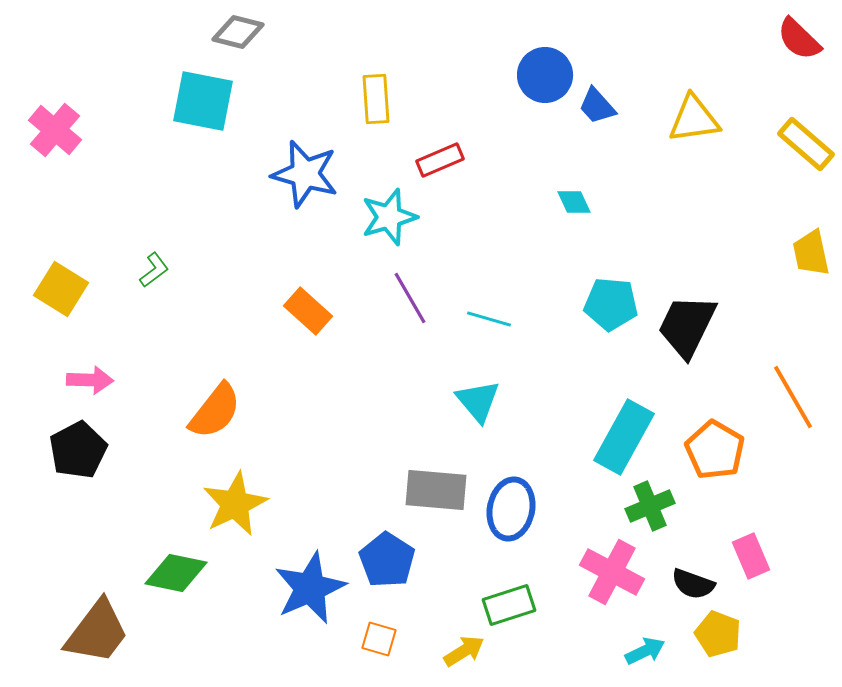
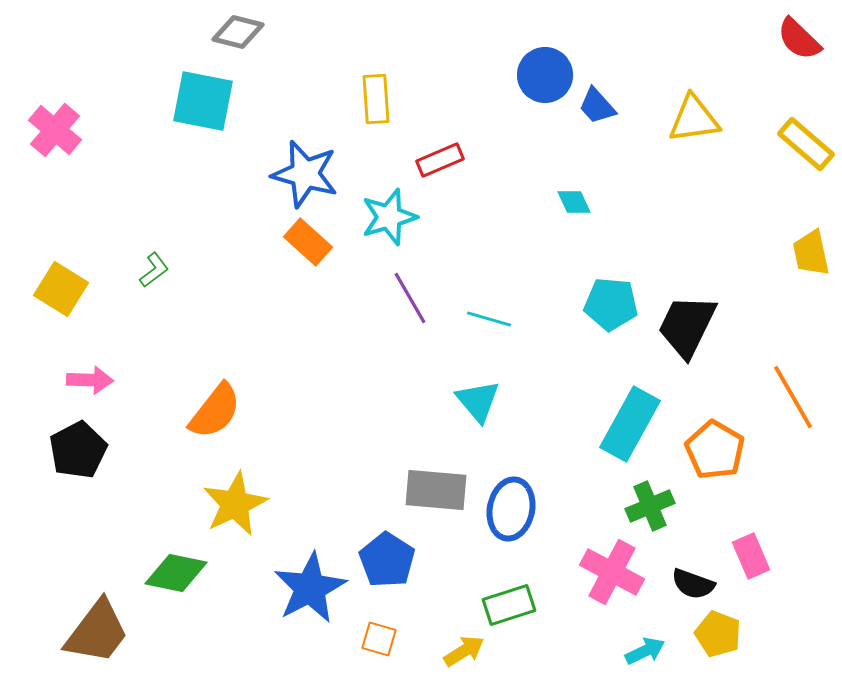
orange rectangle at (308, 311): moved 69 px up
cyan rectangle at (624, 437): moved 6 px right, 13 px up
blue star at (310, 588): rotated 4 degrees counterclockwise
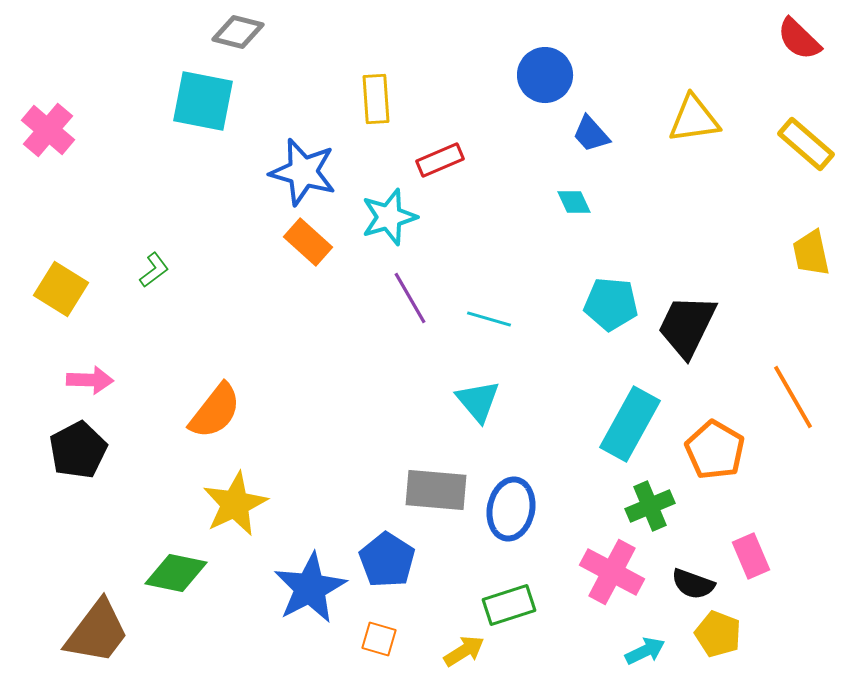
blue trapezoid at (597, 106): moved 6 px left, 28 px down
pink cross at (55, 130): moved 7 px left
blue star at (305, 174): moved 2 px left, 2 px up
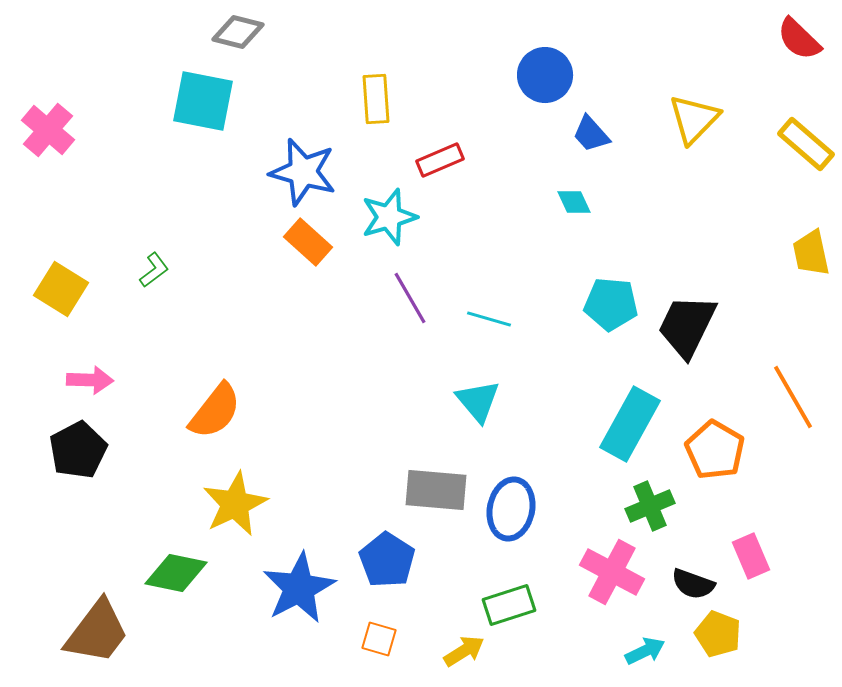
yellow triangle at (694, 119): rotated 38 degrees counterclockwise
blue star at (310, 588): moved 11 px left
